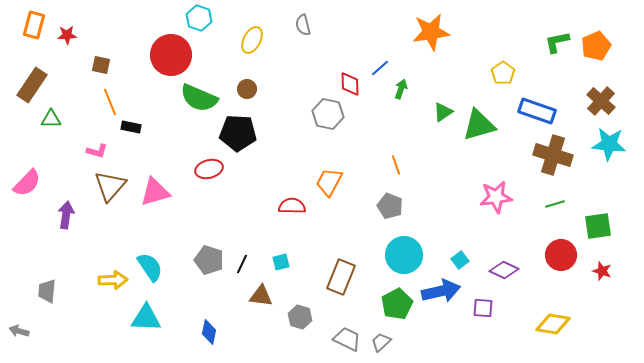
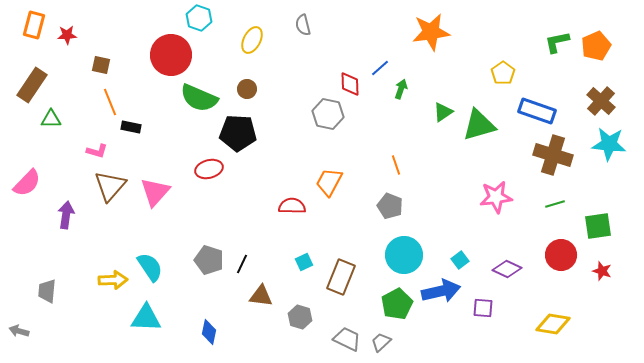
pink triangle at (155, 192): rotated 32 degrees counterclockwise
cyan square at (281, 262): moved 23 px right; rotated 12 degrees counterclockwise
purple diamond at (504, 270): moved 3 px right, 1 px up
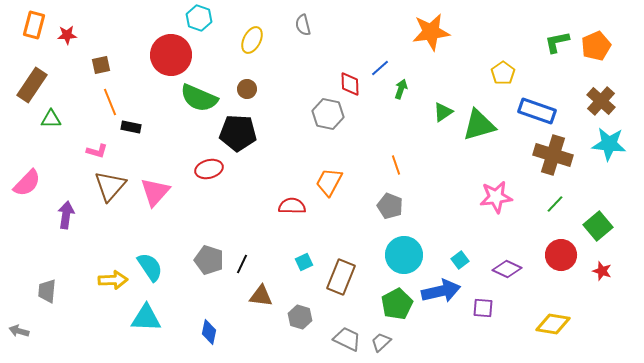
brown square at (101, 65): rotated 24 degrees counterclockwise
green line at (555, 204): rotated 30 degrees counterclockwise
green square at (598, 226): rotated 32 degrees counterclockwise
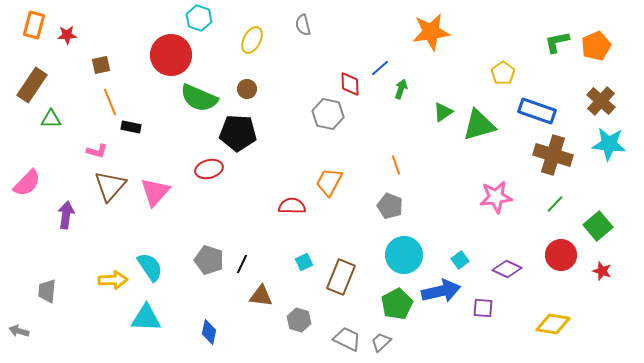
gray hexagon at (300, 317): moved 1 px left, 3 px down
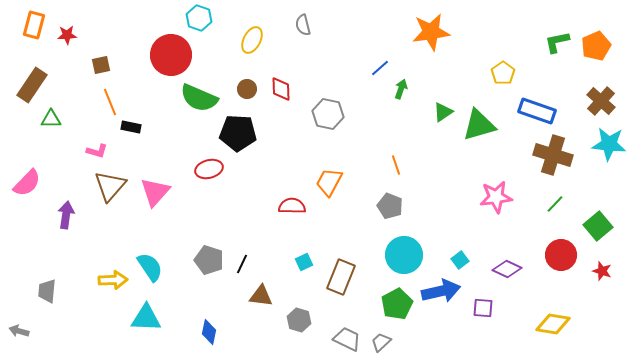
red diamond at (350, 84): moved 69 px left, 5 px down
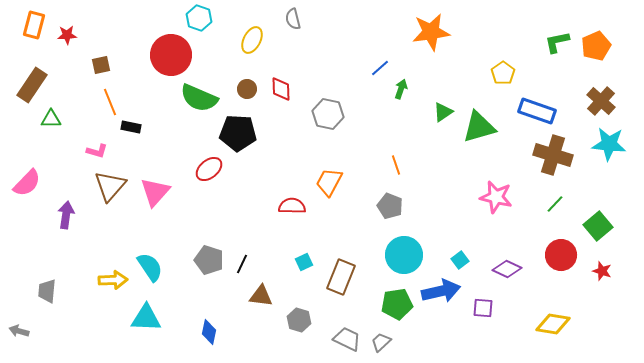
gray semicircle at (303, 25): moved 10 px left, 6 px up
green triangle at (479, 125): moved 2 px down
red ellipse at (209, 169): rotated 24 degrees counterclockwise
pink star at (496, 197): rotated 20 degrees clockwise
green pentagon at (397, 304): rotated 20 degrees clockwise
